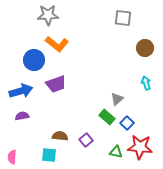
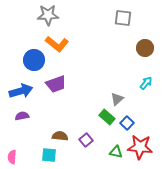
cyan arrow: rotated 56 degrees clockwise
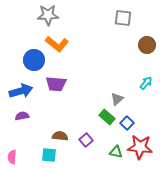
brown circle: moved 2 px right, 3 px up
purple trapezoid: rotated 25 degrees clockwise
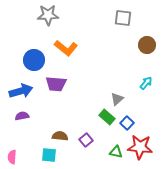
orange L-shape: moved 9 px right, 4 px down
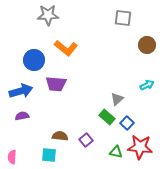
cyan arrow: moved 1 px right, 2 px down; rotated 24 degrees clockwise
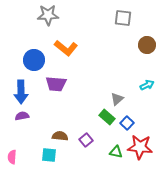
blue arrow: moved 1 px down; rotated 105 degrees clockwise
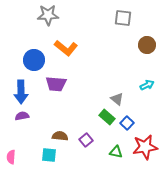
gray triangle: rotated 40 degrees counterclockwise
red star: moved 5 px right; rotated 15 degrees counterclockwise
pink semicircle: moved 1 px left
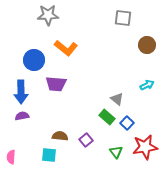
green triangle: rotated 40 degrees clockwise
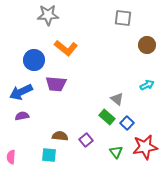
blue arrow: rotated 65 degrees clockwise
